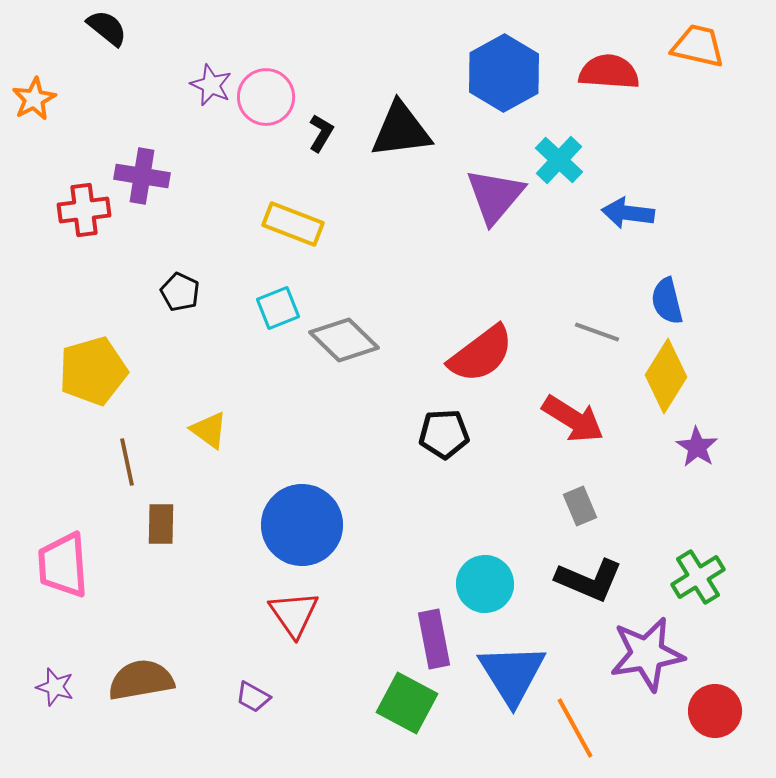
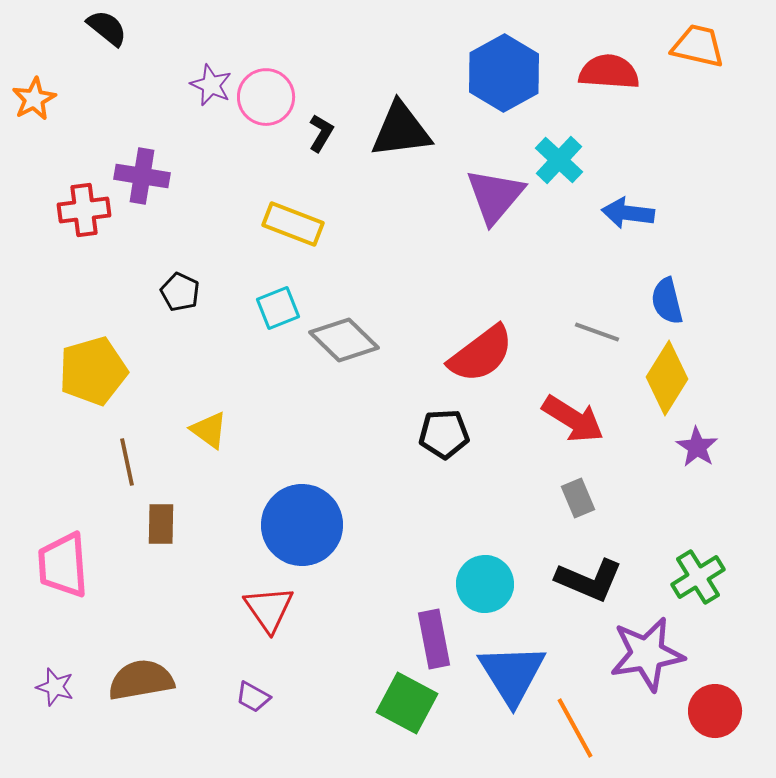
yellow diamond at (666, 376): moved 1 px right, 2 px down
gray rectangle at (580, 506): moved 2 px left, 8 px up
red triangle at (294, 614): moved 25 px left, 5 px up
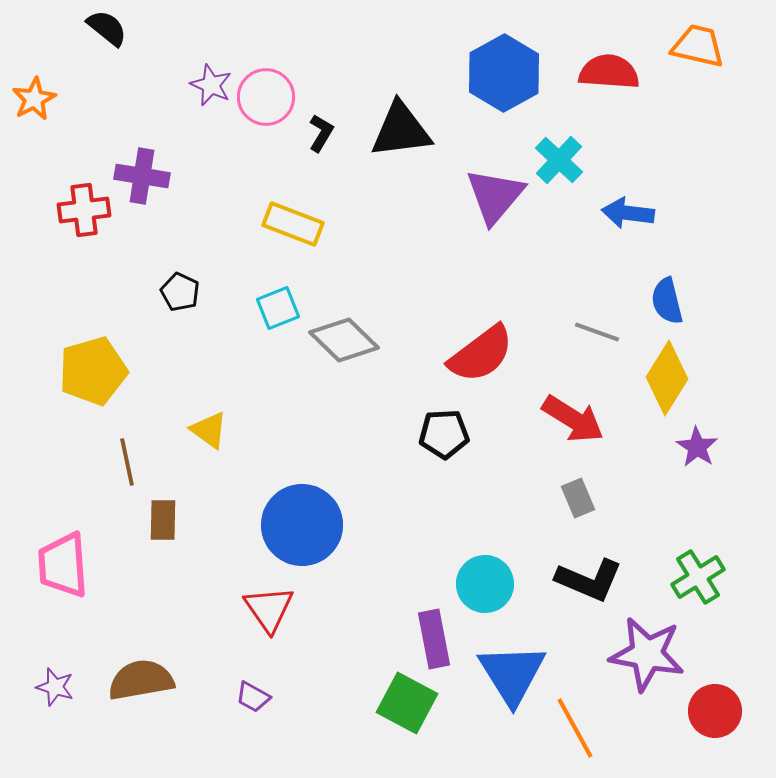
brown rectangle at (161, 524): moved 2 px right, 4 px up
purple star at (647, 654): rotated 20 degrees clockwise
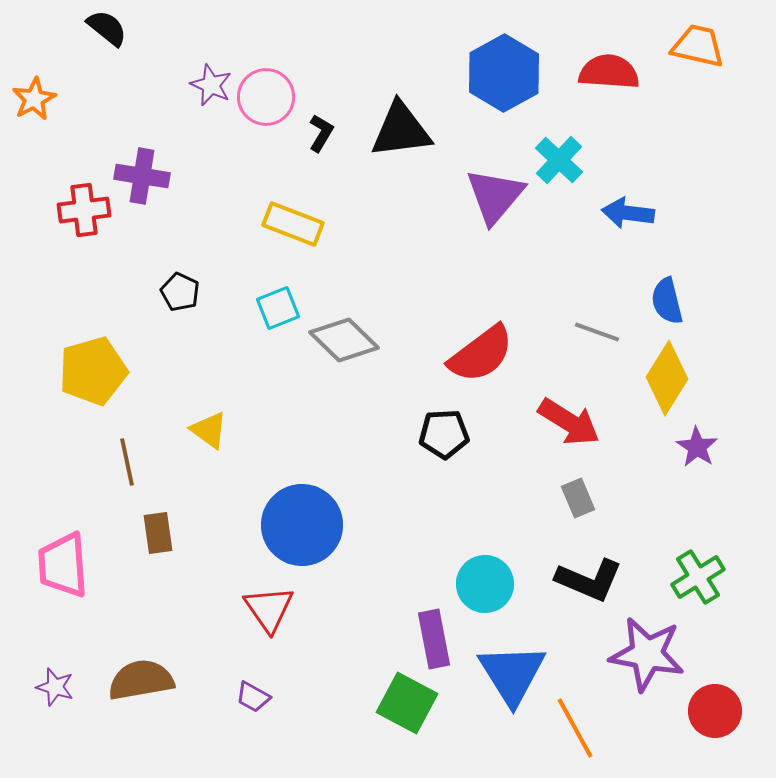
red arrow at (573, 419): moved 4 px left, 3 px down
brown rectangle at (163, 520): moved 5 px left, 13 px down; rotated 9 degrees counterclockwise
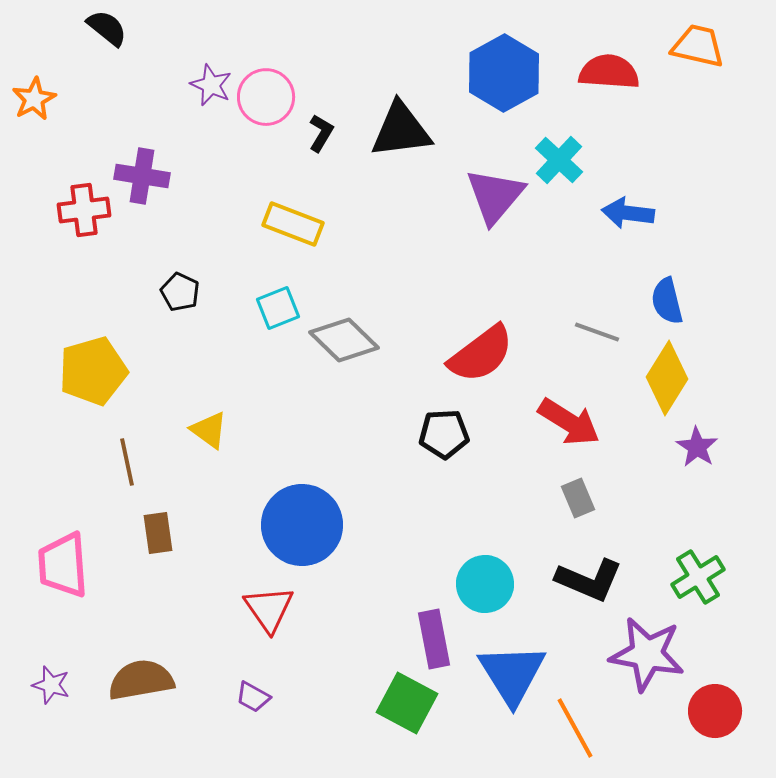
purple star at (55, 687): moved 4 px left, 2 px up
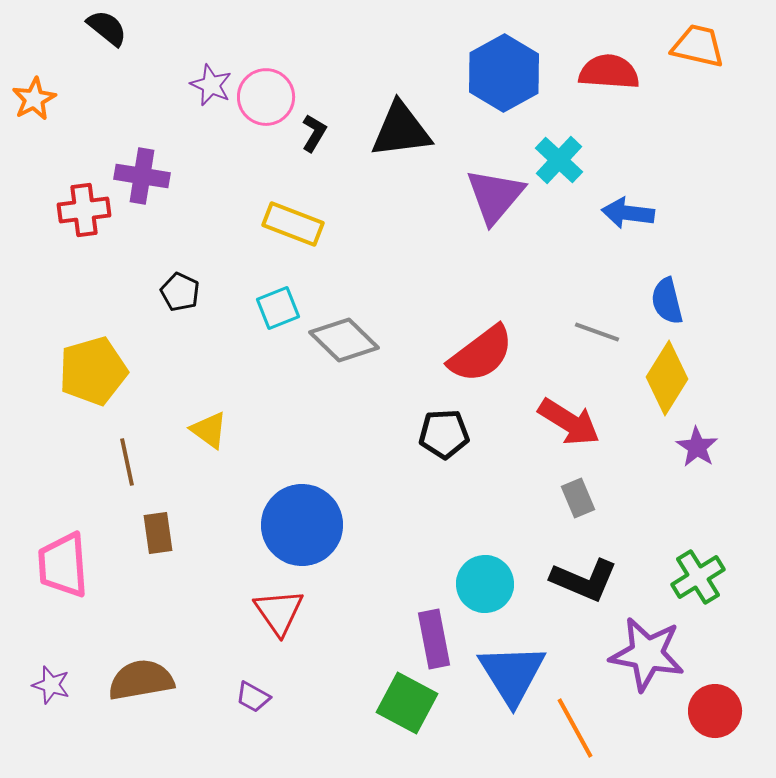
black L-shape at (321, 133): moved 7 px left
black L-shape at (589, 580): moved 5 px left
red triangle at (269, 609): moved 10 px right, 3 px down
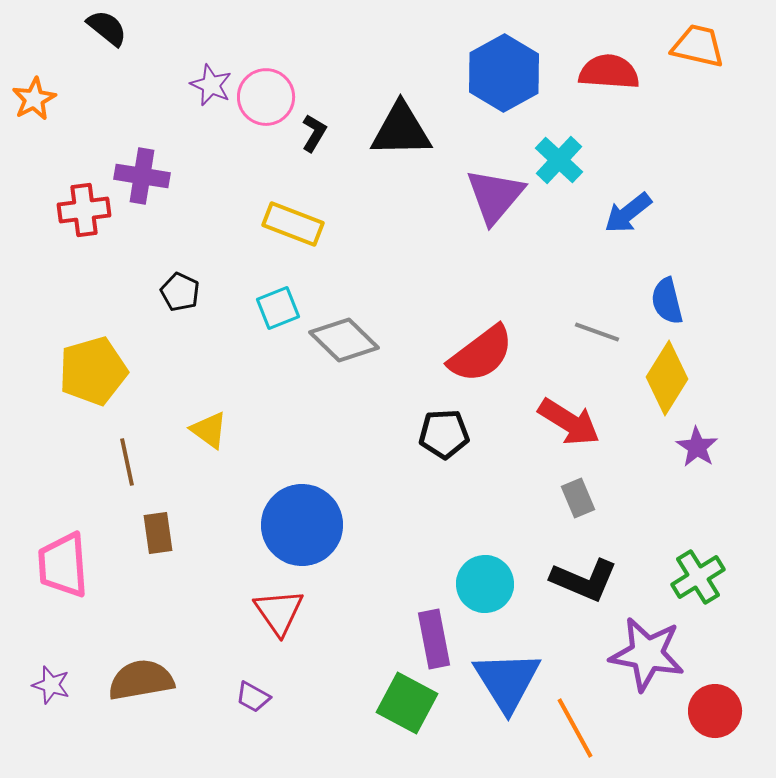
black triangle at (401, 130): rotated 6 degrees clockwise
blue arrow at (628, 213): rotated 45 degrees counterclockwise
blue triangle at (512, 674): moved 5 px left, 7 px down
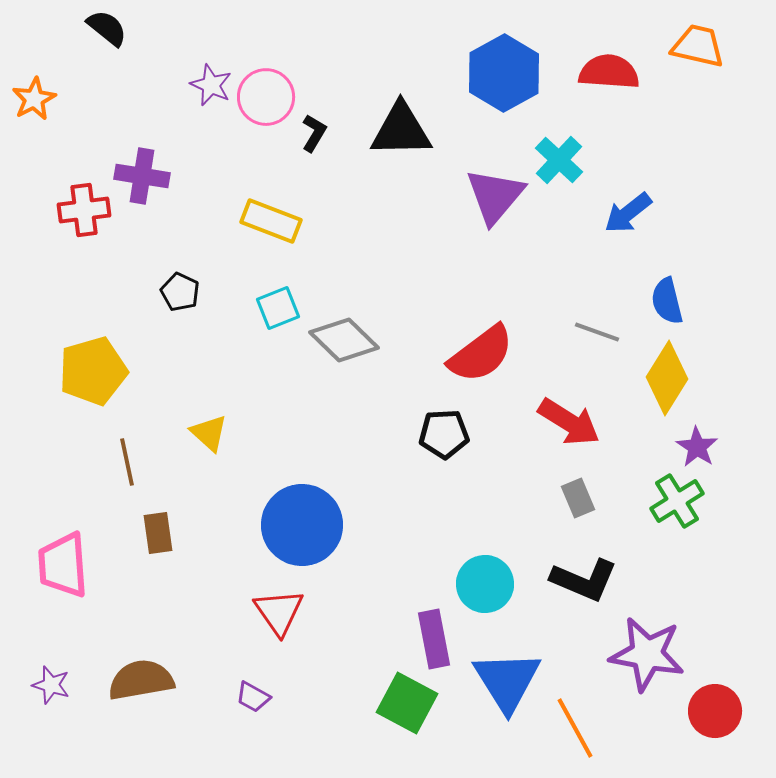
yellow rectangle at (293, 224): moved 22 px left, 3 px up
yellow triangle at (209, 430): moved 3 px down; rotated 6 degrees clockwise
green cross at (698, 577): moved 21 px left, 76 px up
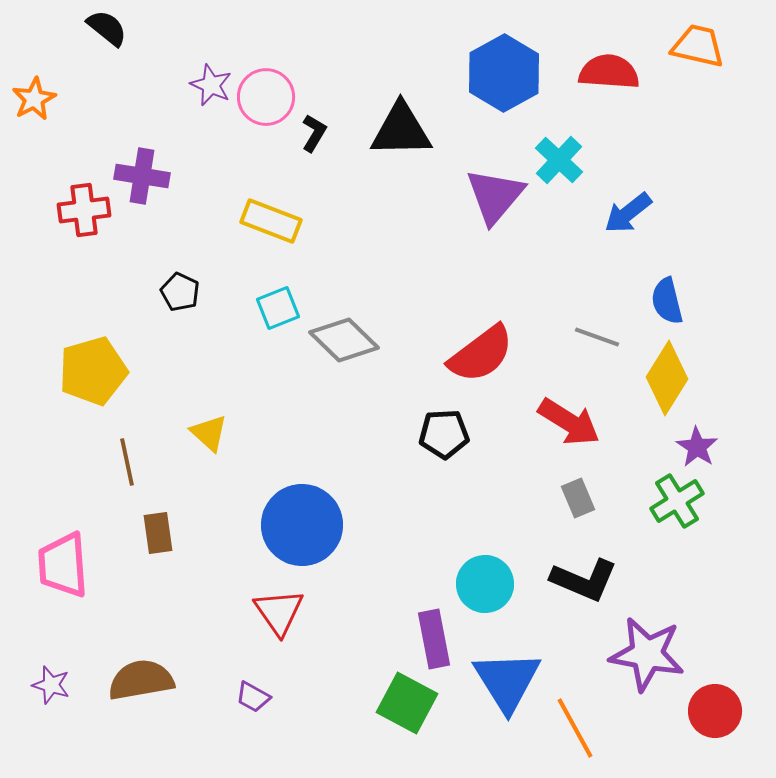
gray line at (597, 332): moved 5 px down
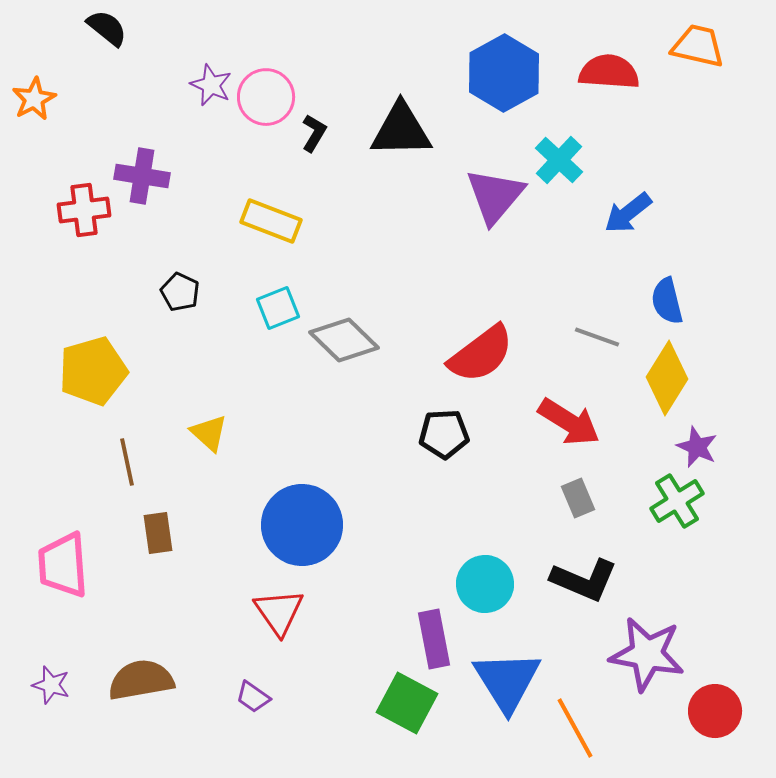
purple star at (697, 447): rotated 9 degrees counterclockwise
purple trapezoid at (253, 697): rotated 6 degrees clockwise
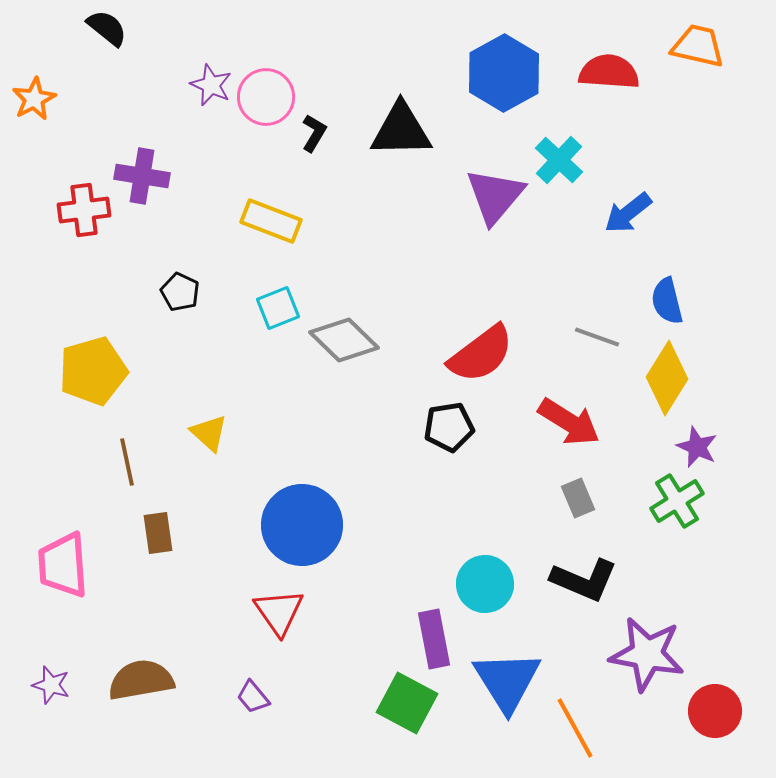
black pentagon at (444, 434): moved 5 px right, 7 px up; rotated 6 degrees counterclockwise
purple trapezoid at (253, 697): rotated 15 degrees clockwise
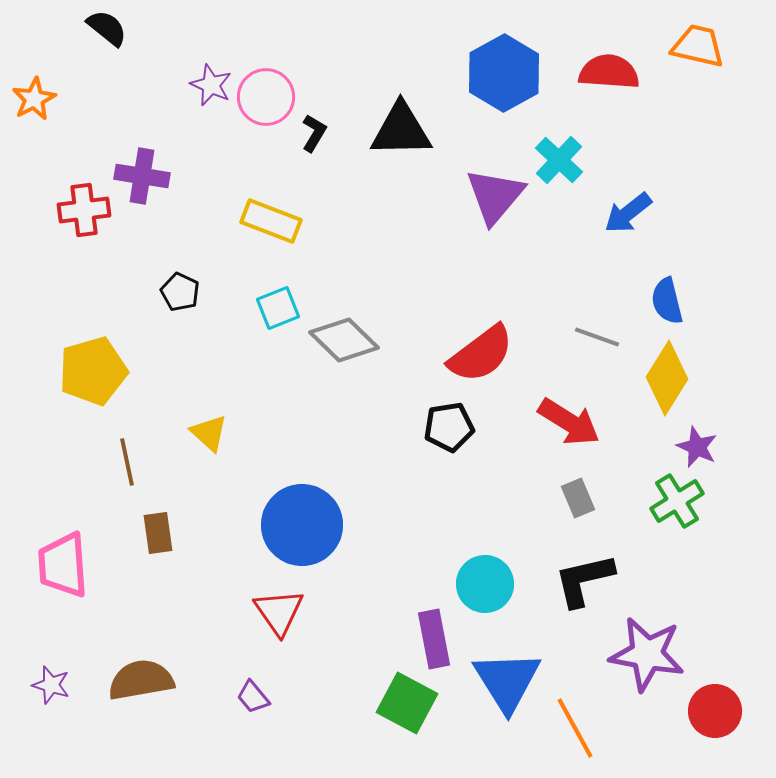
black L-shape at (584, 580): rotated 144 degrees clockwise
